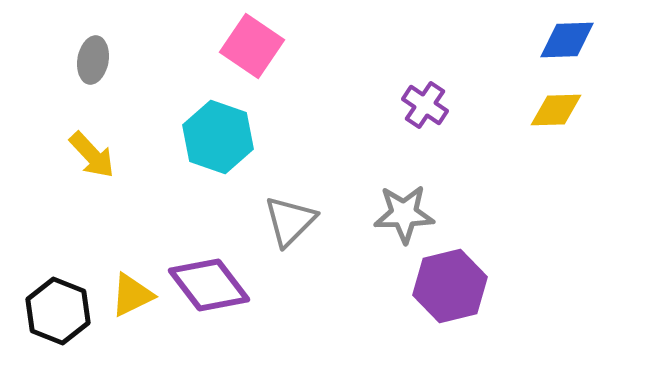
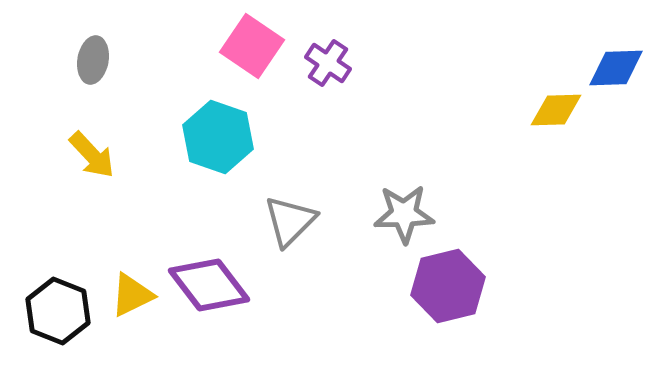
blue diamond: moved 49 px right, 28 px down
purple cross: moved 97 px left, 42 px up
purple hexagon: moved 2 px left
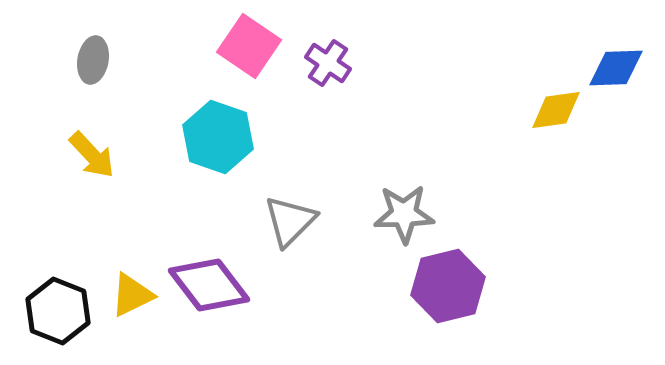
pink square: moved 3 px left
yellow diamond: rotated 6 degrees counterclockwise
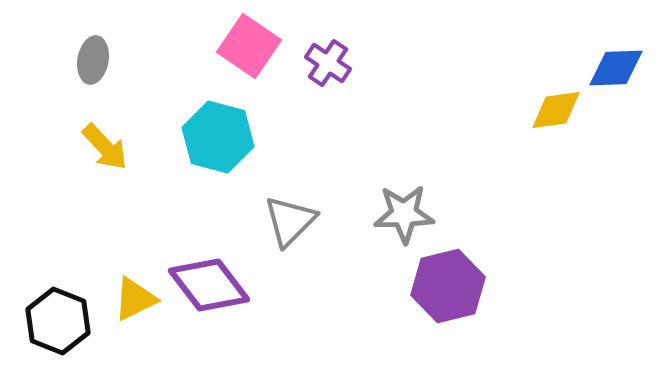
cyan hexagon: rotated 4 degrees counterclockwise
yellow arrow: moved 13 px right, 8 px up
yellow triangle: moved 3 px right, 4 px down
black hexagon: moved 10 px down
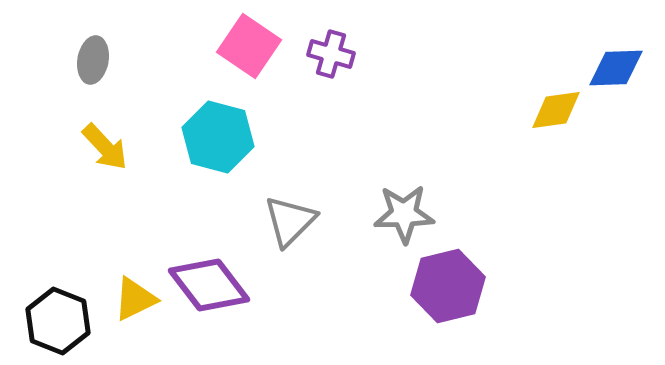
purple cross: moved 3 px right, 9 px up; rotated 18 degrees counterclockwise
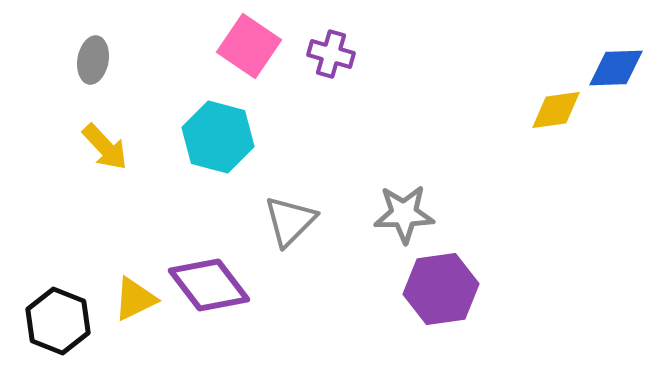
purple hexagon: moved 7 px left, 3 px down; rotated 6 degrees clockwise
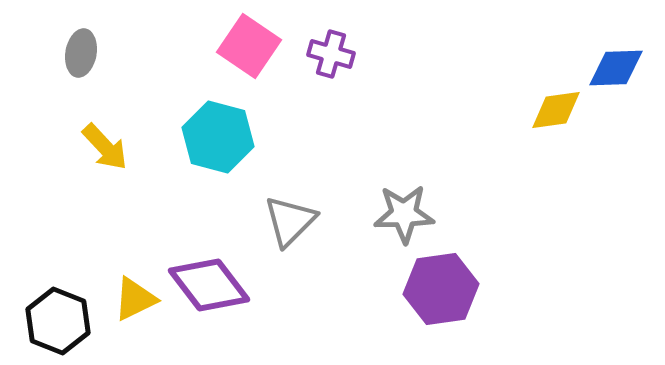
gray ellipse: moved 12 px left, 7 px up
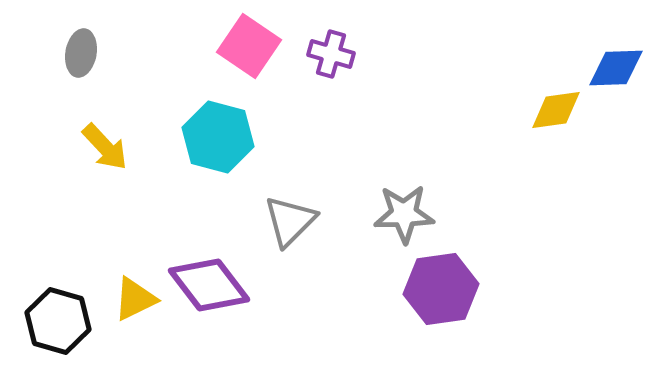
black hexagon: rotated 6 degrees counterclockwise
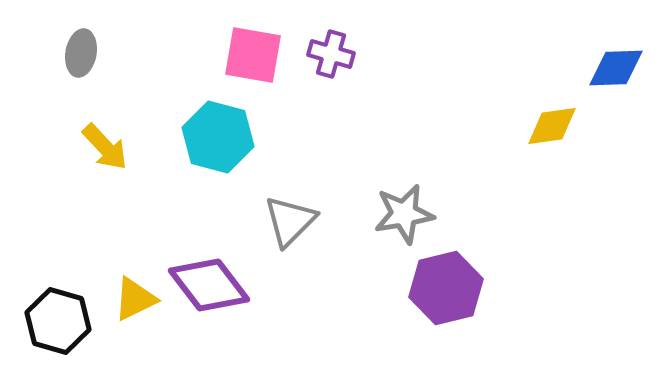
pink square: moved 4 px right, 9 px down; rotated 24 degrees counterclockwise
yellow diamond: moved 4 px left, 16 px down
gray star: rotated 8 degrees counterclockwise
purple hexagon: moved 5 px right, 1 px up; rotated 6 degrees counterclockwise
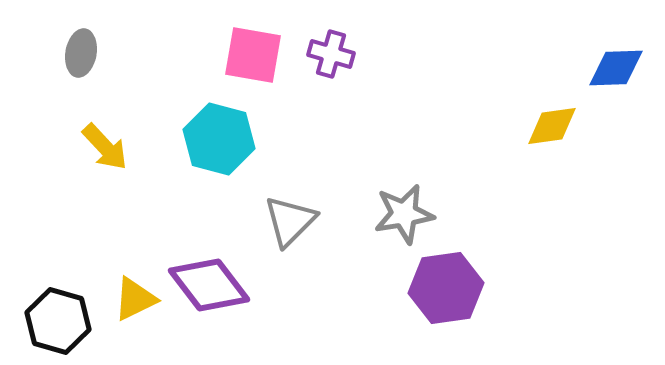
cyan hexagon: moved 1 px right, 2 px down
purple hexagon: rotated 6 degrees clockwise
